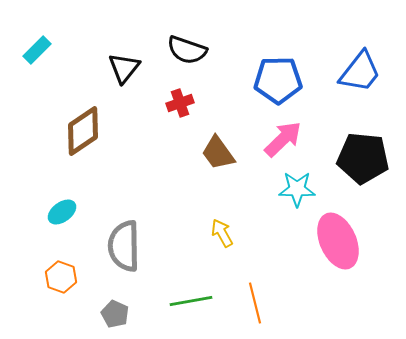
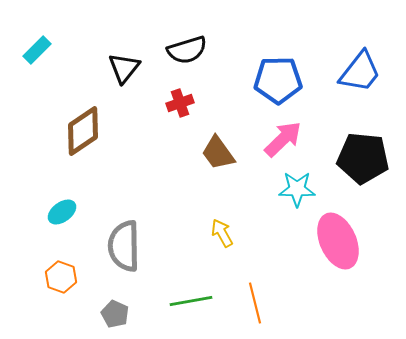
black semicircle: rotated 36 degrees counterclockwise
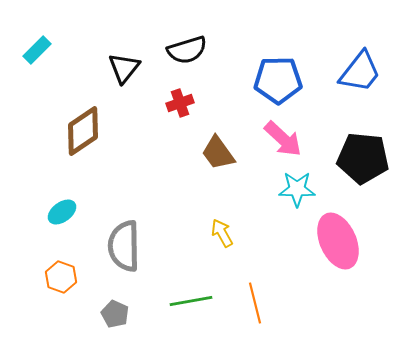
pink arrow: rotated 87 degrees clockwise
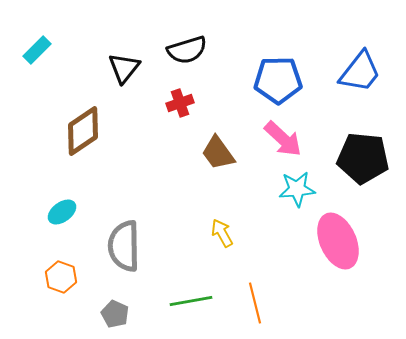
cyan star: rotated 6 degrees counterclockwise
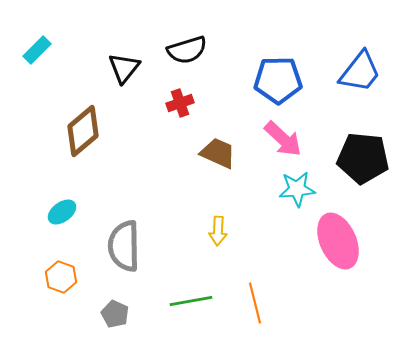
brown diamond: rotated 6 degrees counterclockwise
brown trapezoid: rotated 150 degrees clockwise
yellow arrow: moved 4 px left, 2 px up; rotated 148 degrees counterclockwise
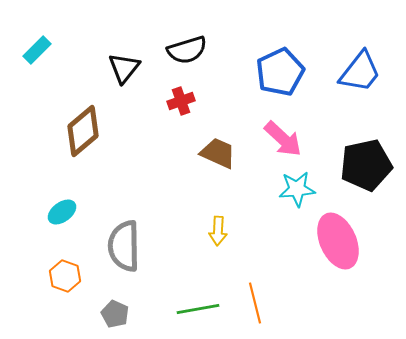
blue pentagon: moved 2 px right, 8 px up; rotated 24 degrees counterclockwise
red cross: moved 1 px right, 2 px up
black pentagon: moved 3 px right, 7 px down; rotated 18 degrees counterclockwise
orange hexagon: moved 4 px right, 1 px up
green line: moved 7 px right, 8 px down
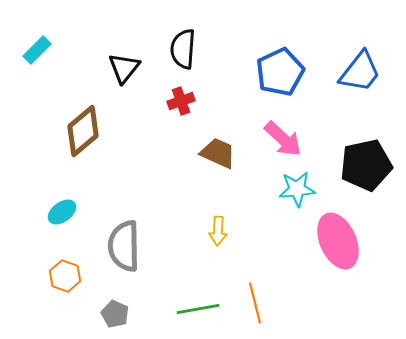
black semicircle: moved 4 px left, 1 px up; rotated 111 degrees clockwise
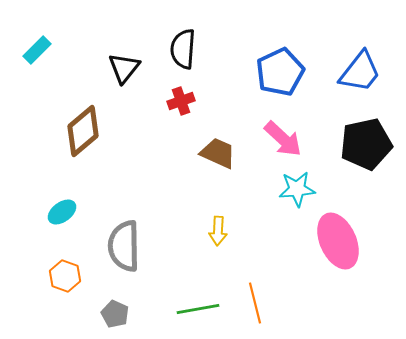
black pentagon: moved 21 px up
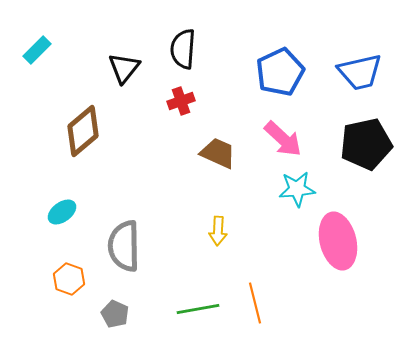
blue trapezoid: rotated 39 degrees clockwise
pink ellipse: rotated 10 degrees clockwise
orange hexagon: moved 4 px right, 3 px down
